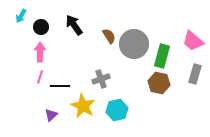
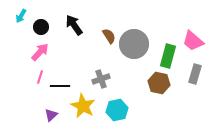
pink arrow: rotated 42 degrees clockwise
green rectangle: moved 6 px right
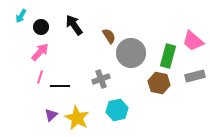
gray circle: moved 3 px left, 9 px down
gray rectangle: moved 2 px down; rotated 60 degrees clockwise
yellow star: moved 6 px left, 12 px down
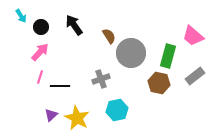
cyan arrow: rotated 64 degrees counterclockwise
pink trapezoid: moved 5 px up
gray rectangle: rotated 24 degrees counterclockwise
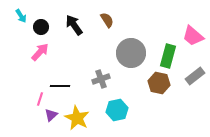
brown semicircle: moved 2 px left, 16 px up
pink line: moved 22 px down
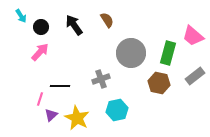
green rectangle: moved 3 px up
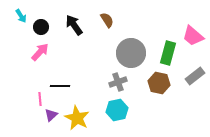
gray cross: moved 17 px right, 3 px down
pink line: rotated 24 degrees counterclockwise
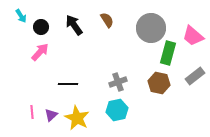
gray circle: moved 20 px right, 25 px up
black line: moved 8 px right, 2 px up
pink line: moved 8 px left, 13 px down
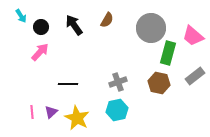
brown semicircle: rotated 63 degrees clockwise
purple triangle: moved 3 px up
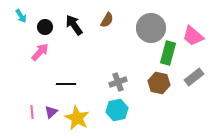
black circle: moved 4 px right
gray rectangle: moved 1 px left, 1 px down
black line: moved 2 px left
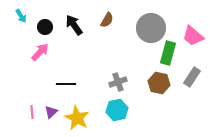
gray rectangle: moved 2 px left; rotated 18 degrees counterclockwise
